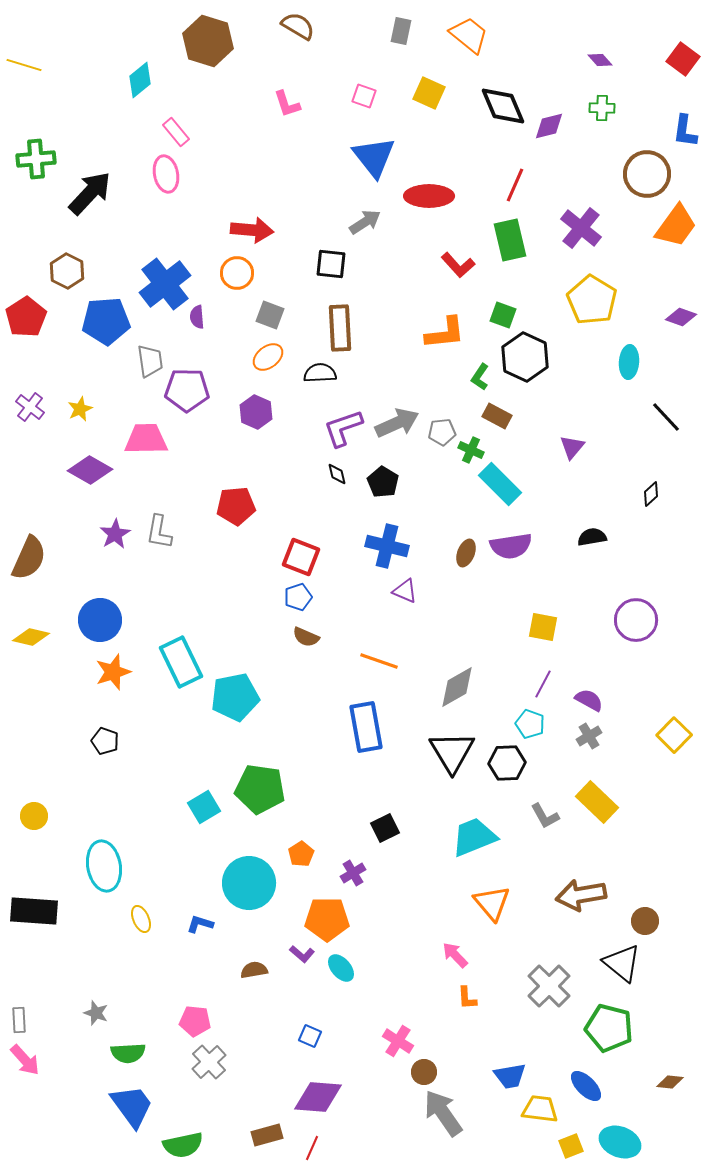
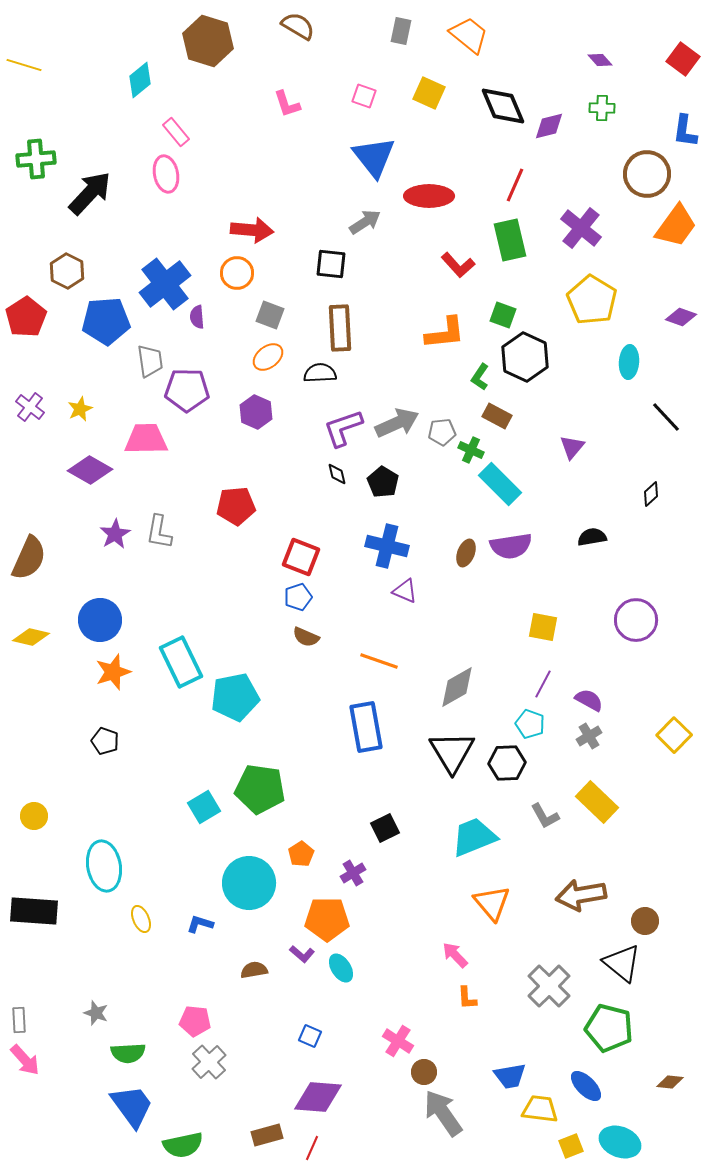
cyan ellipse at (341, 968): rotated 8 degrees clockwise
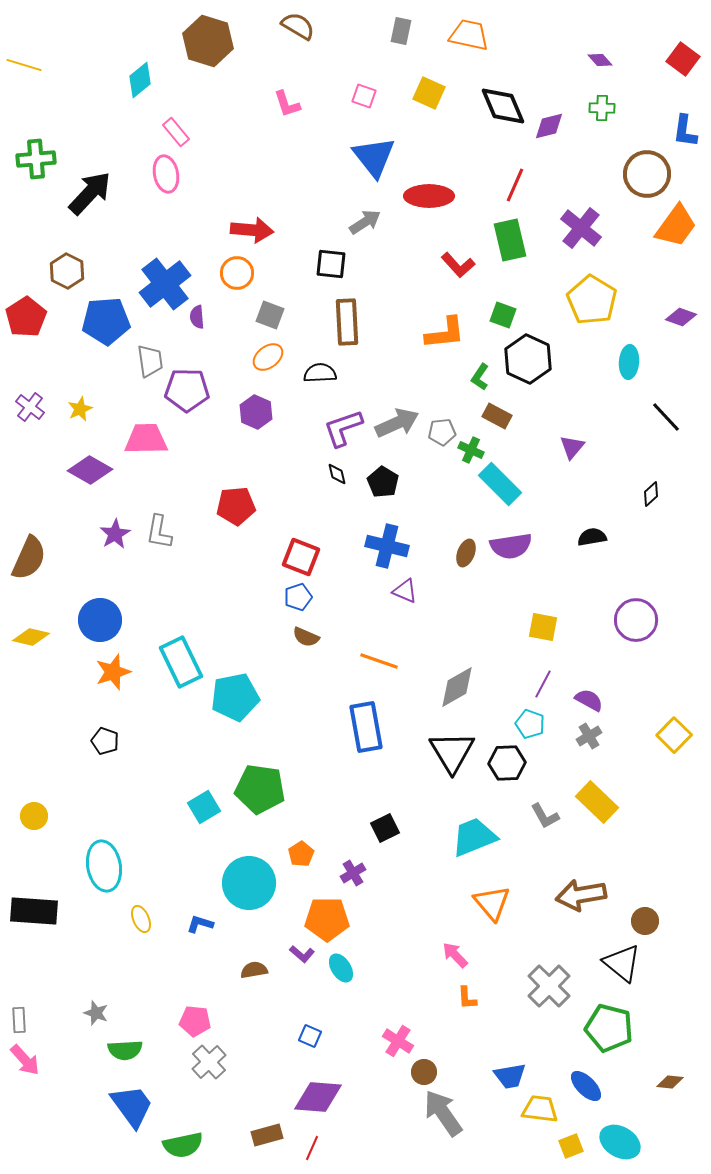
orange trapezoid at (469, 35): rotated 27 degrees counterclockwise
brown rectangle at (340, 328): moved 7 px right, 6 px up
black hexagon at (525, 357): moved 3 px right, 2 px down
green semicircle at (128, 1053): moved 3 px left, 3 px up
cyan ellipse at (620, 1142): rotated 9 degrees clockwise
